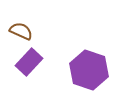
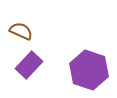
purple rectangle: moved 3 px down
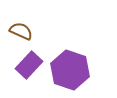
purple hexagon: moved 19 px left
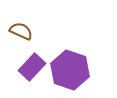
purple rectangle: moved 3 px right, 2 px down
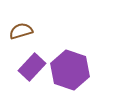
brown semicircle: rotated 40 degrees counterclockwise
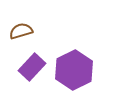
purple hexagon: moved 4 px right; rotated 15 degrees clockwise
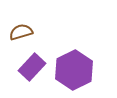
brown semicircle: moved 1 px down
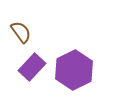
brown semicircle: rotated 70 degrees clockwise
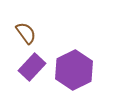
brown semicircle: moved 5 px right, 1 px down
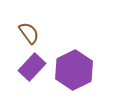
brown semicircle: moved 3 px right
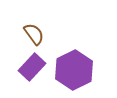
brown semicircle: moved 5 px right, 1 px down
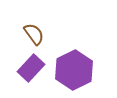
purple rectangle: moved 1 px left, 1 px down
